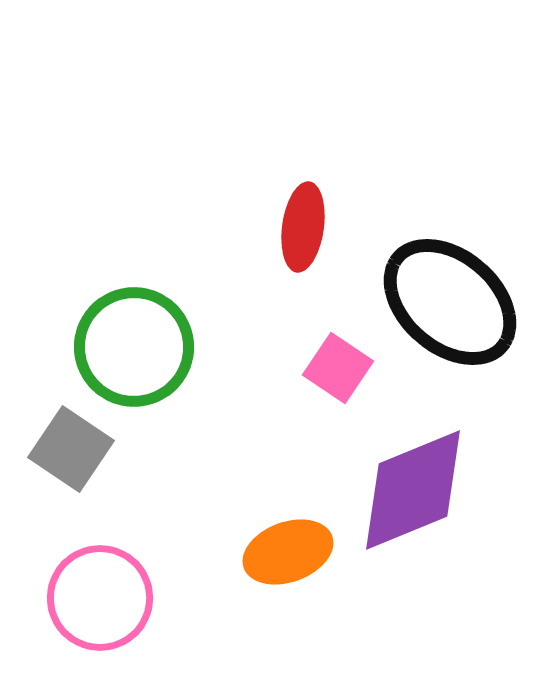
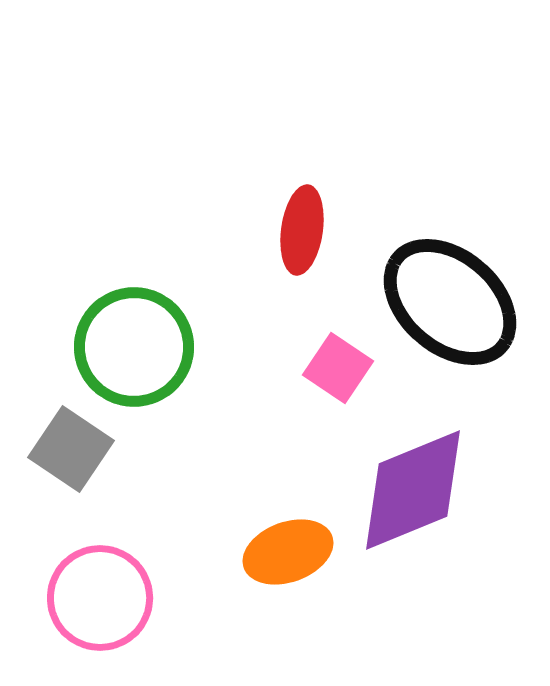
red ellipse: moved 1 px left, 3 px down
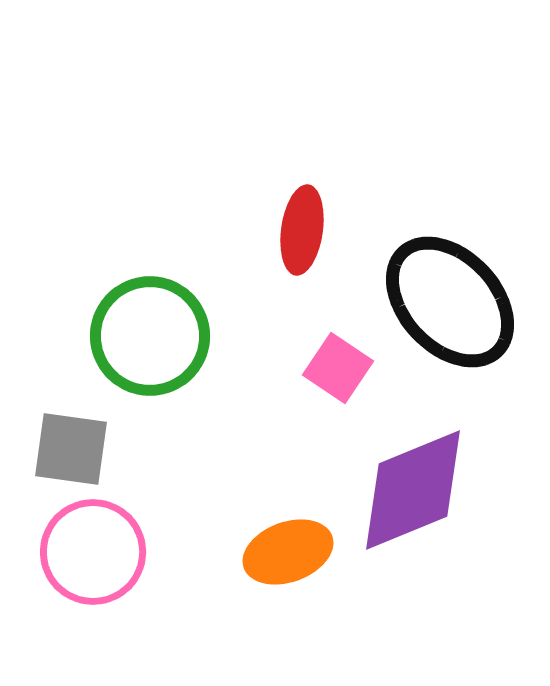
black ellipse: rotated 6 degrees clockwise
green circle: moved 16 px right, 11 px up
gray square: rotated 26 degrees counterclockwise
pink circle: moved 7 px left, 46 px up
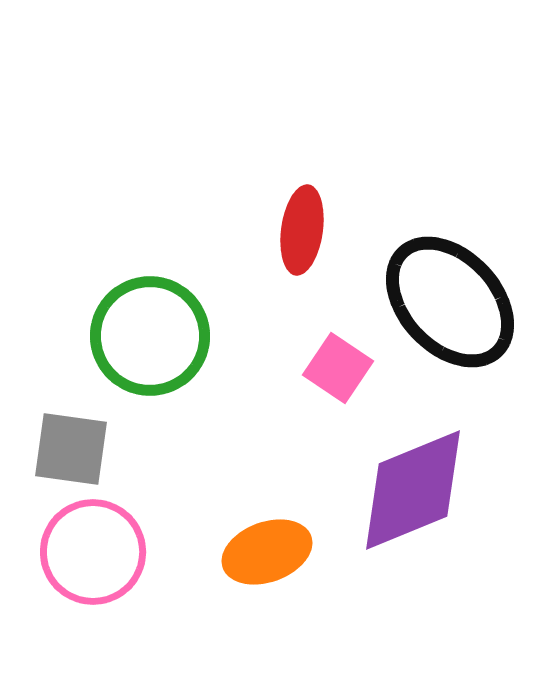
orange ellipse: moved 21 px left
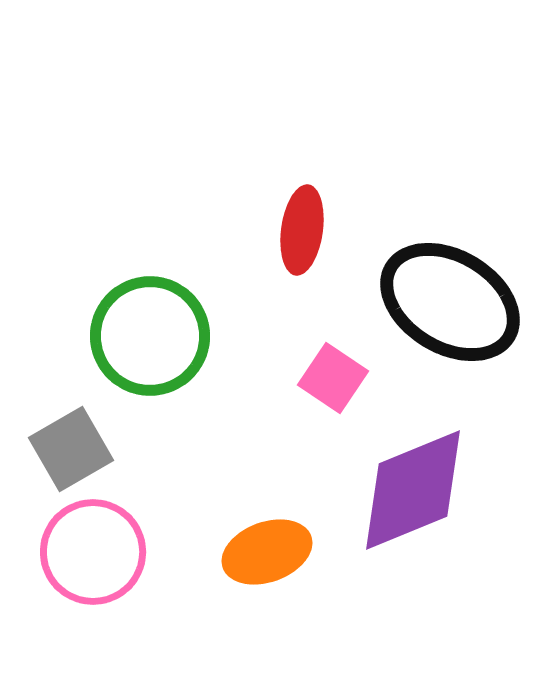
black ellipse: rotated 16 degrees counterclockwise
pink square: moved 5 px left, 10 px down
gray square: rotated 38 degrees counterclockwise
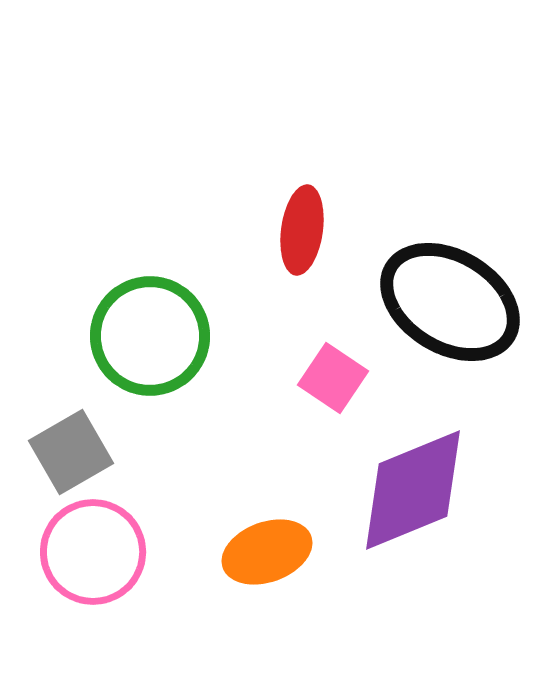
gray square: moved 3 px down
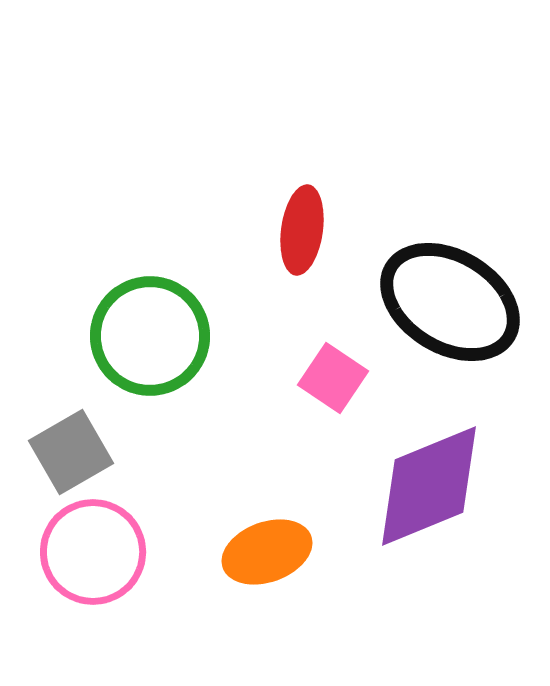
purple diamond: moved 16 px right, 4 px up
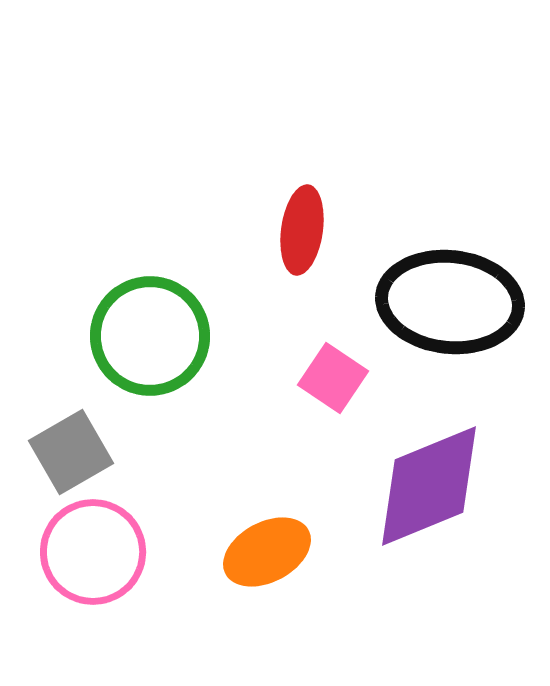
black ellipse: rotated 25 degrees counterclockwise
orange ellipse: rotated 8 degrees counterclockwise
